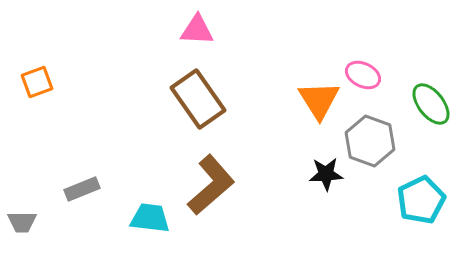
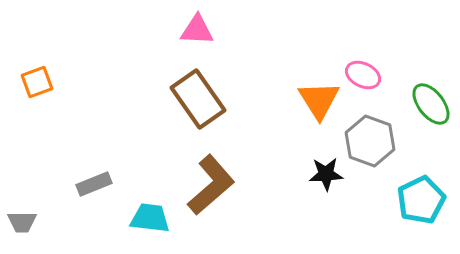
gray rectangle: moved 12 px right, 5 px up
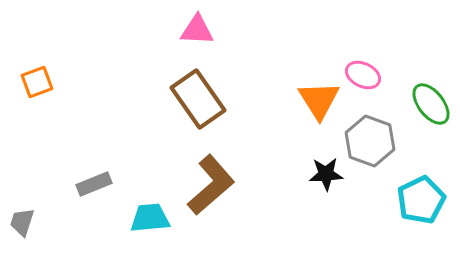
cyan trapezoid: rotated 12 degrees counterclockwise
gray trapezoid: rotated 108 degrees clockwise
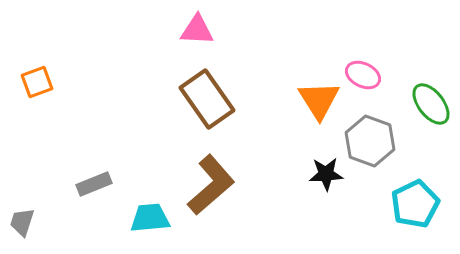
brown rectangle: moved 9 px right
cyan pentagon: moved 6 px left, 4 px down
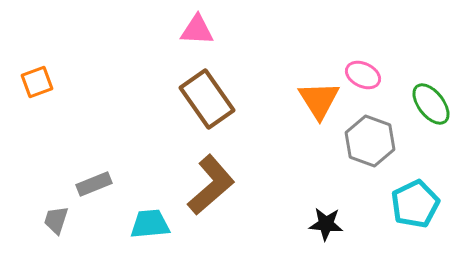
black star: moved 50 px down; rotated 8 degrees clockwise
cyan trapezoid: moved 6 px down
gray trapezoid: moved 34 px right, 2 px up
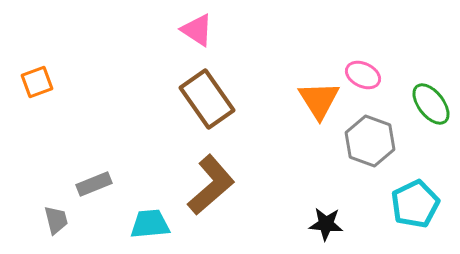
pink triangle: rotated 30 degrees clockwise
gray trapezoid: rotated 148 degrees clockwise
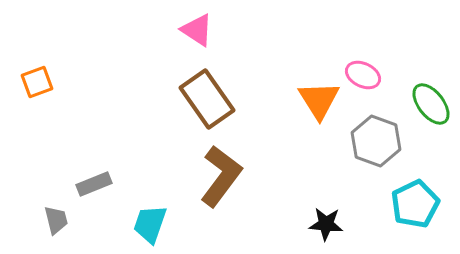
gray hexagon: moved 6 px right
brown L-shape: moved 10 px right, 9 px up; rotated 12 degrees counterclockwise
cyan trapezoid: rotated 66 degrees counterclockwise
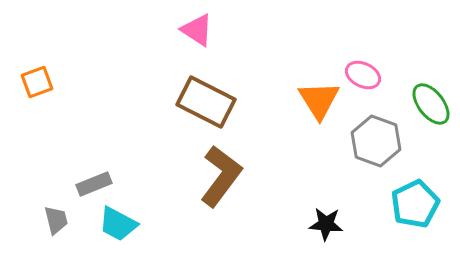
brown rectangle: moved 1 px left, 3 px down; rotated 28 degrees counterclockwise
cyan trapezoid: moved 32 px left; rotated 81 degrees counterclockwise
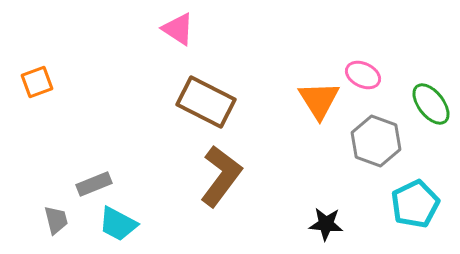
pink triangle: moved 19 px left, 1 px up
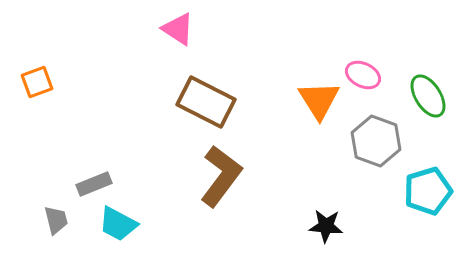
green ellipse: moved 3 px left, 8 px up; rotated 6 degrees clockwise
cyan pentagon: moved 13 px right, 13 px up; rotated 9 degrees clockwise
black star: moved 2 px down
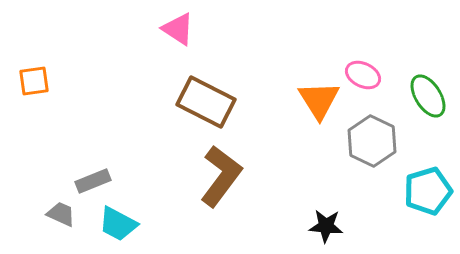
orange square: moved 3 px left, 1 px up; rotated 12 degrees clockwise
gray hexagon: moved 4 px left; rotated 6 degrees clockwise
gray rectangle: moved 1 px left, 3 px up
gray trapezoid: moved 5 px right, 6 px up; rotated 52 degrees counterclockwise
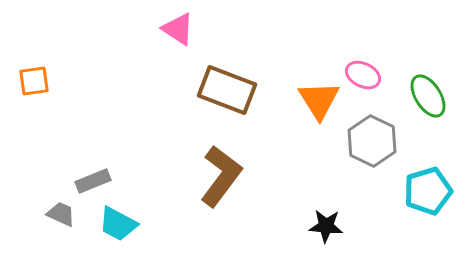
brown rectangle: moved 21 px right, 12 px up; rotated 6 degrees counterclockwise
